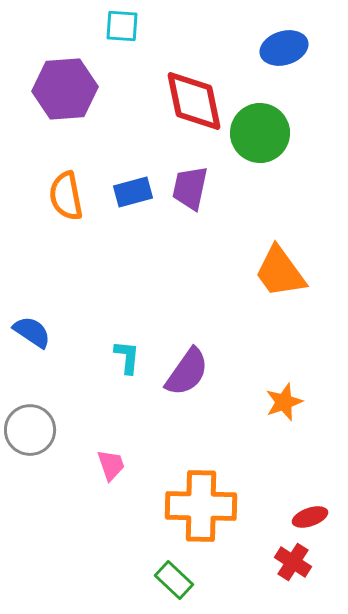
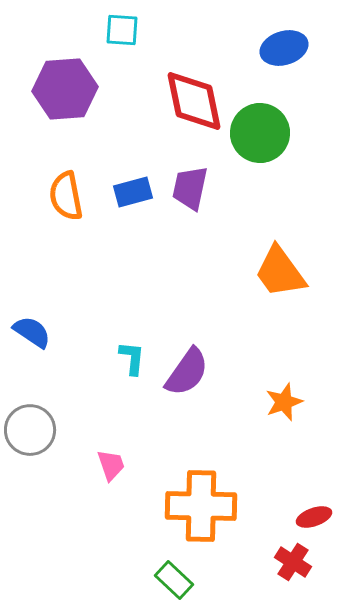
cyan square: moved 4 px down
cyan L-shape: moved 5 px right, 1 px down
red ellipse: moved 4 px right
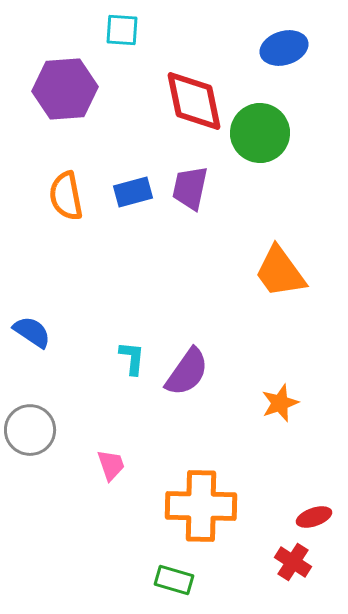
orange star: moved 4 px left, 1 px down
green rectangle: rotated 27 degrees counterclockwise
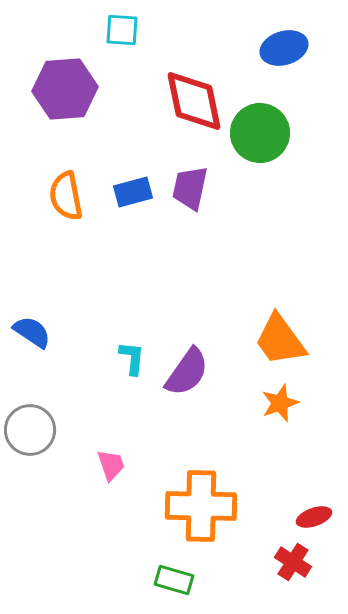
orange trapezoid: moved 68 px down
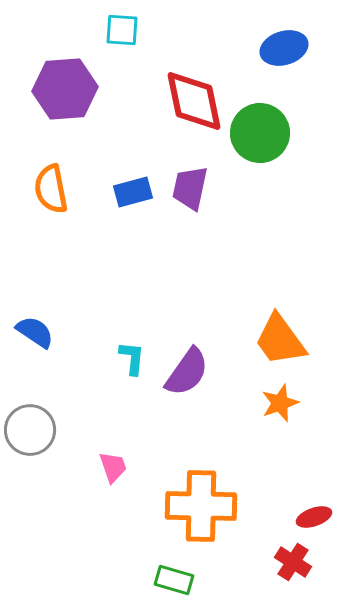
orange semicircle: moved 15 px left, 7 px up
blue semicircle: moved 3 px right
pink trapezoid: moved 2 px right, 2 px down
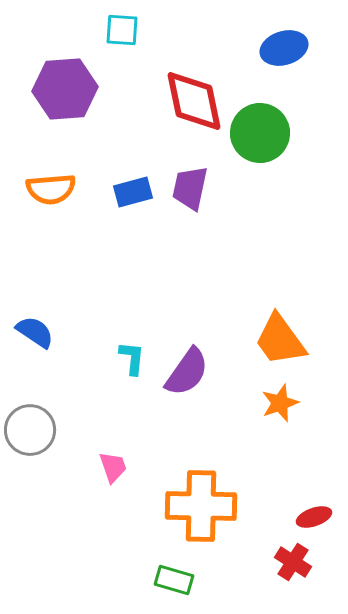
orange semicircle: rotated 84 degrees counterclockwise
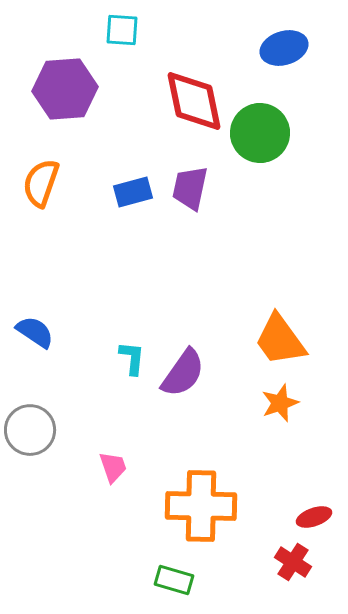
orange semicircle: moved 10 px left, 6 px up; rotated 114 degrees clockwise
purple semicircle: moved 4 px left, 1 px down
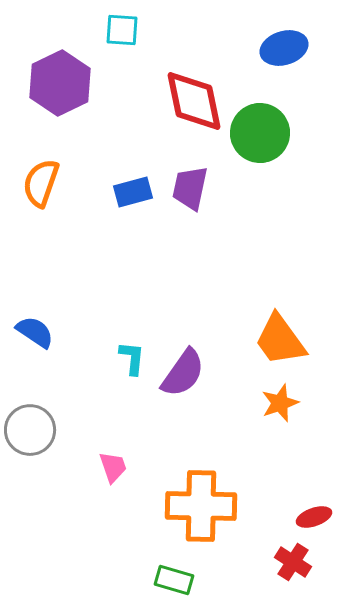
purple hexagon: moved 5 px left, 6 px up; rotated 22 degrees counterclockwise
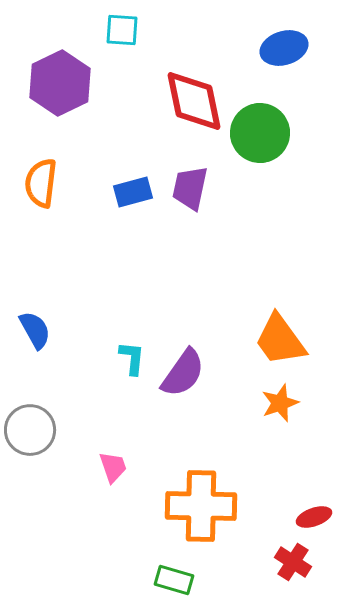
orange semicircle: rotated 12 degrees counterclockwise
blue semicircle: moved 2 px up; rotated 27 degrees clockwise
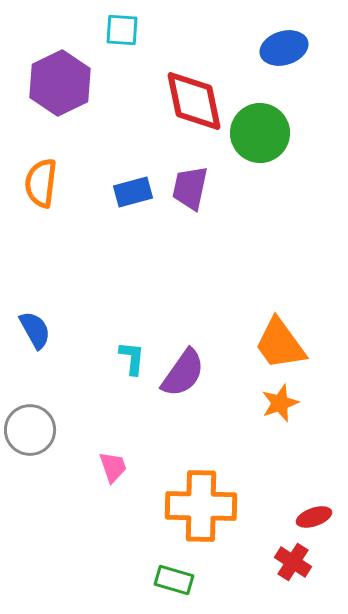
orange trapezoid: moved 4 px down
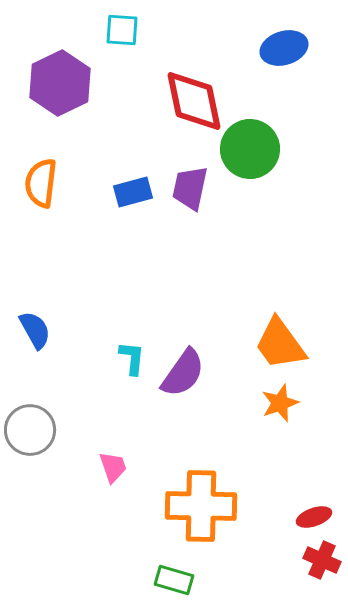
green circle: moved 10 px left, 16 px down
red cross: moved 29 px right, 2 px up; rotated 9 degrees counterclockwise
